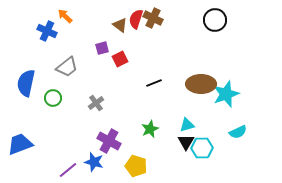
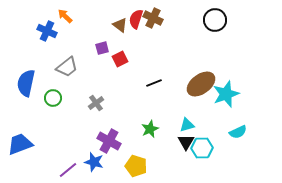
brown ellipse: rotated 36 degrees counterclockwise
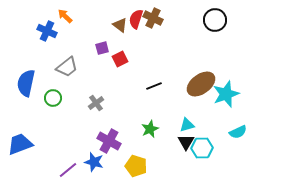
black line: moved 3 px down
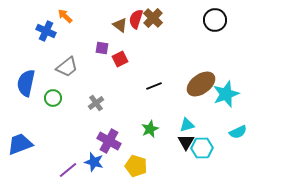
brown cross: rotated 18 degrees clockwise
blue cross: moved 1 px left
purple square: rotated 24 degrees clockwise
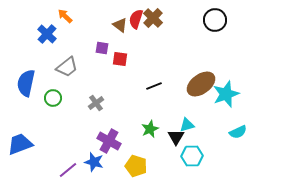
blue cross: moved 1 px right, 3 px down; rotated 18 degrees clockwise
red square: rotated 35 degrees clockwise
black triangle: moved 10 px left, 5 px up
cyan hexagon: moved 10 px left, 8 px down
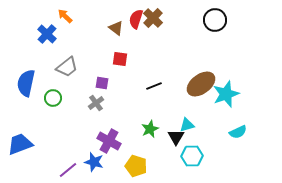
brown triangle: moved 4 px left, 3 px down
purple square: moved 35 px down
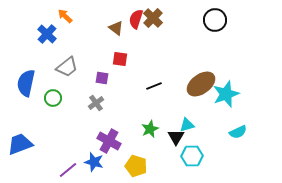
purple square: moved 5 px up
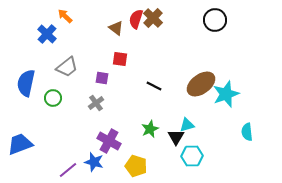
black line: rotated 49 degrees clockwise
cyan semicircle: moved 9 px right; rotated 108 degrees clockwise
